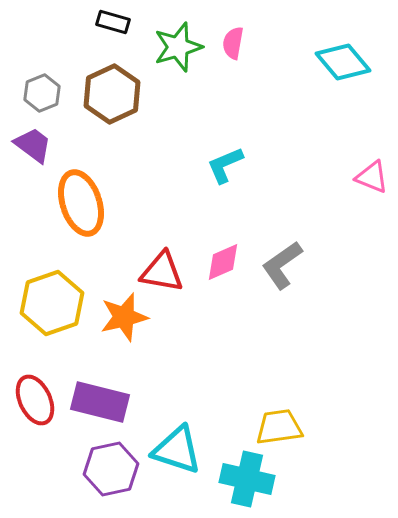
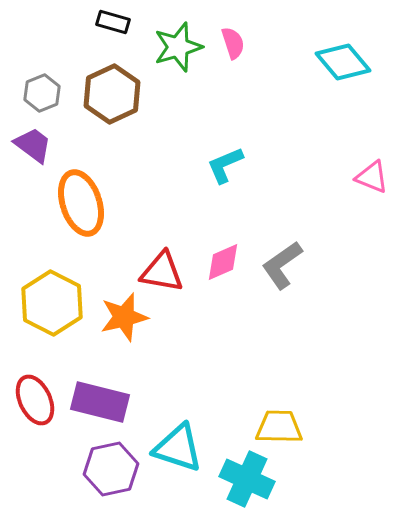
pink semicircle: rotated 152 degrees clockwise
yellow hexagon: rotated 14 degrees counterclockwise
yellow trapezoid: rotated 9 degrees clockwise
cyan triangle: moved 1 px right, 2 px up
cyan cross: rotated 12 degrees clockwise
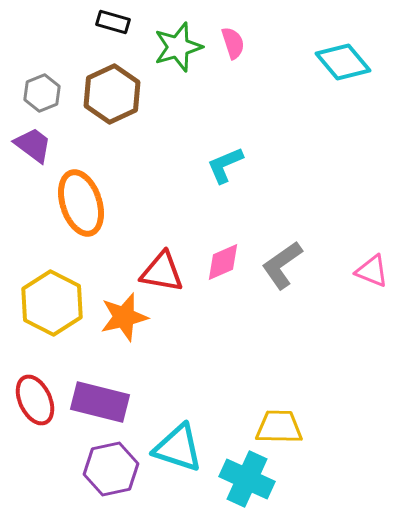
pink triangle: moved 94 px down
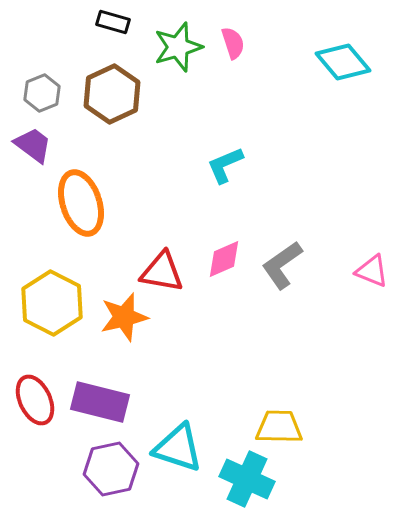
pink diamond: moved 1 px right, 3 px up
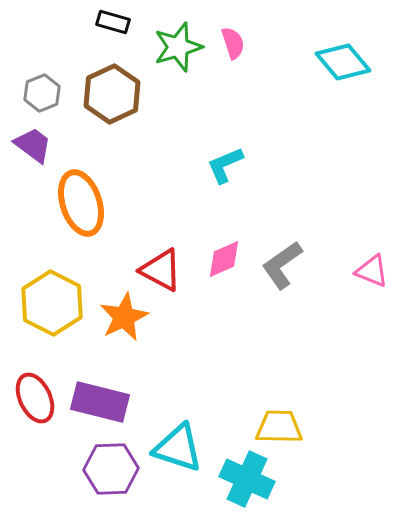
red triangle: moved 1 px left, 2 px up; rotated 18 degrees clockwise
orange star: rotated 12 degrees counterclockwise
red ellipse: moved 2 px up
purple hexagon: rotated 10 degrees clockwise
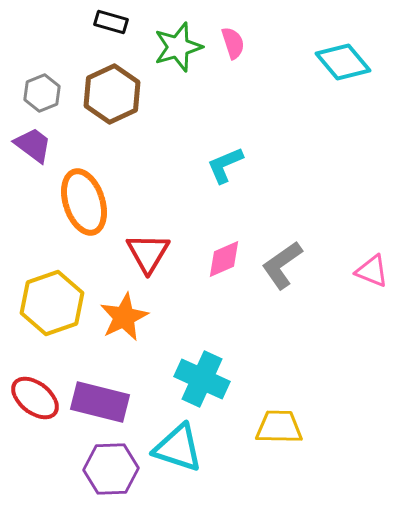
black rectangle: moved 2 px left
orange ellipse: moved 3 px right, 1 px up
red triangle: moved 13 px left, 17 px up; rotated 33 degrees clockwise
yellow hexagon: rotated 14 degrees clockwise
red ellipse: rotated 27 degrees counterclockwise
cyan cross: moved 45 px left, 100 px up
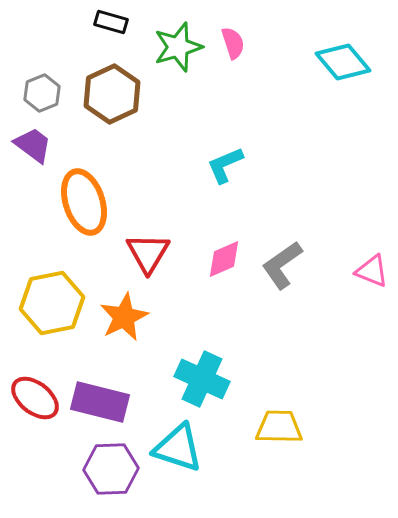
yellow hexagon: rotated 8 degrees clockwise
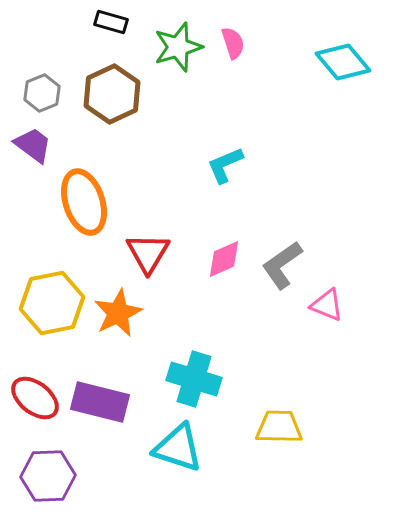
pink triangle: moved 45 px left, 34 px down
orange star: moved 6 px left, 4 px up
cyan cross: moved 8 px left; rotated 8 degrees counterclockwise
purple hexagon: moved 63 px left, 7 px down
